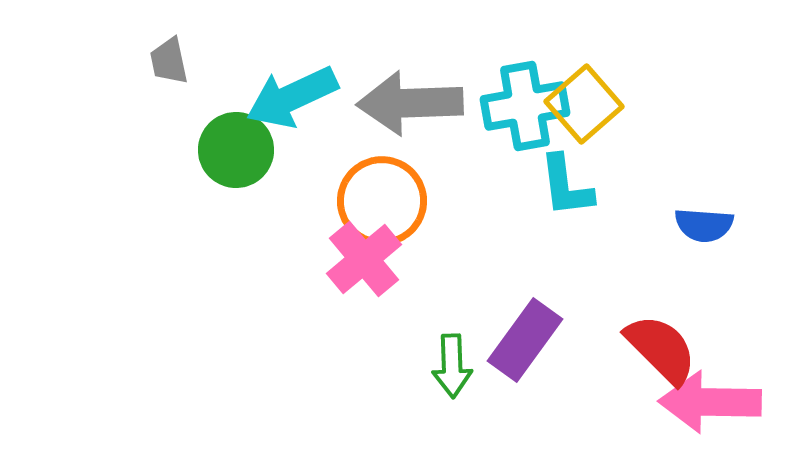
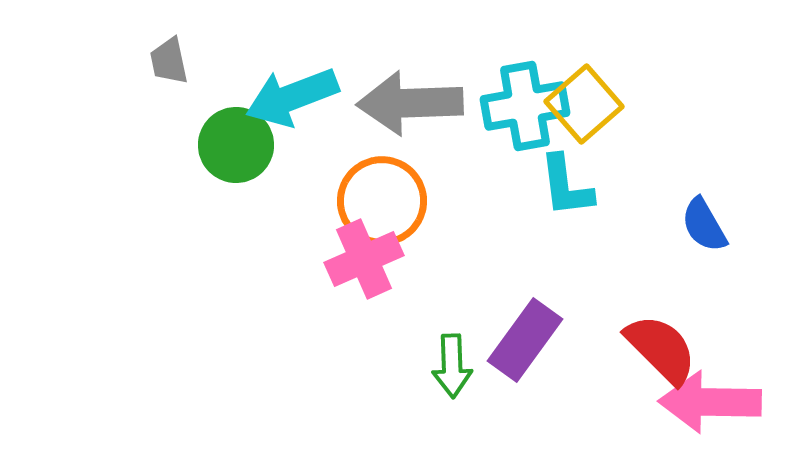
cyan arrow: rotated 4 degrees clockwise
green circle: moved 5 px up
blue semicircle: rotated 56 degrees clockwise
pink cross: rotated 16 degrees clockwise
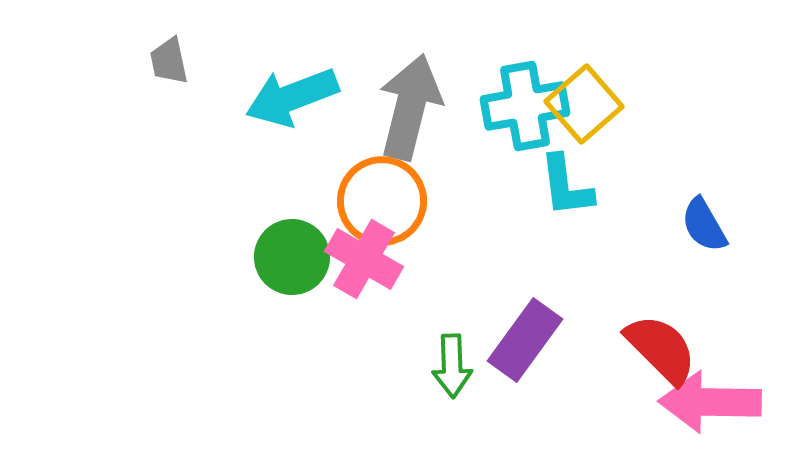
gray arrow: moved 4 px down; rotated 106 degrees clockwise
green circle: moved 56 px right, 112 px down
pink cross: rotated 36 degrees counterclockwise
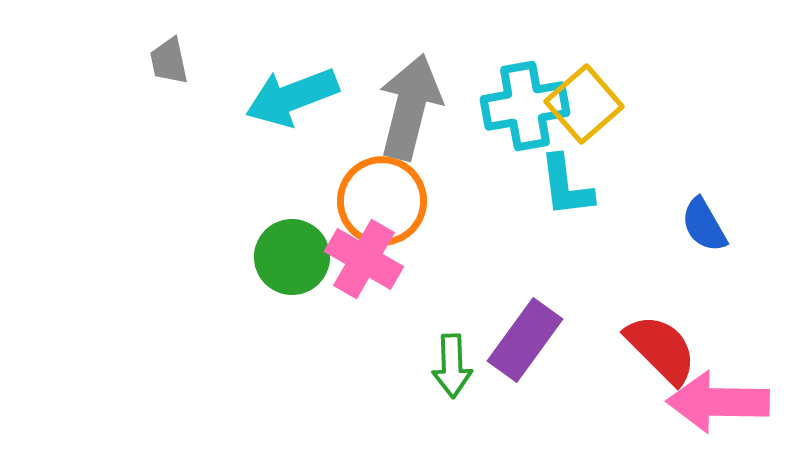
pink arrow: moved 8 px right
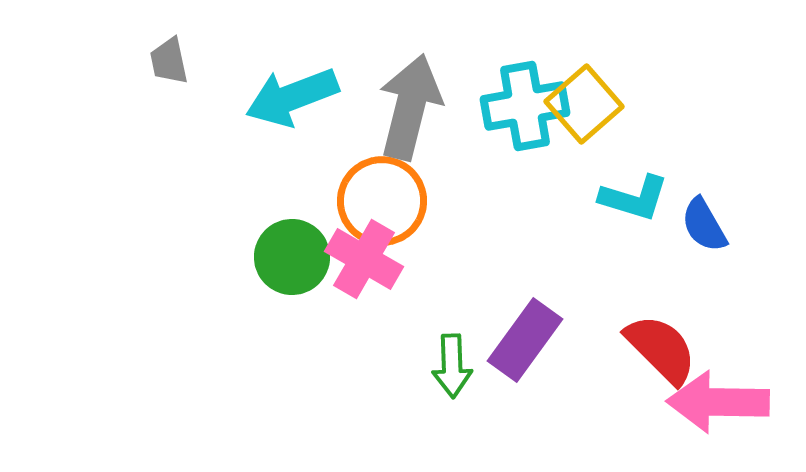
cyan L-shape: moved 68 px right, 12 px down; rotated 66 degrees counterclockwise
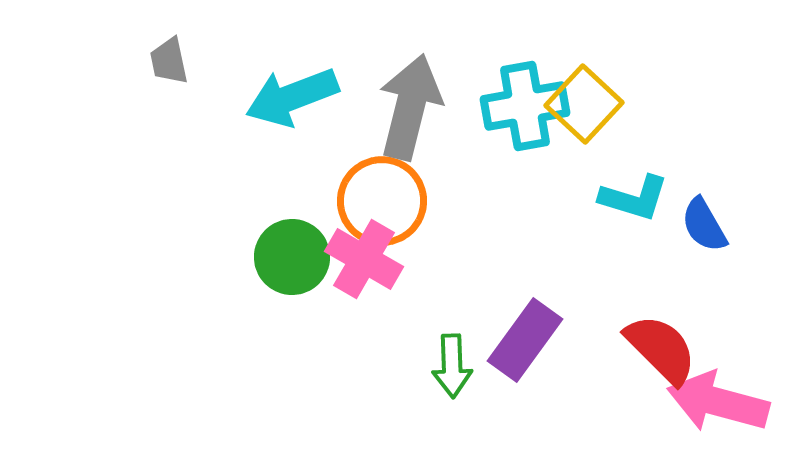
yellow square: rotated 6 degrees counterclockwise
pink arrow: rotated 14 degrees clockwise
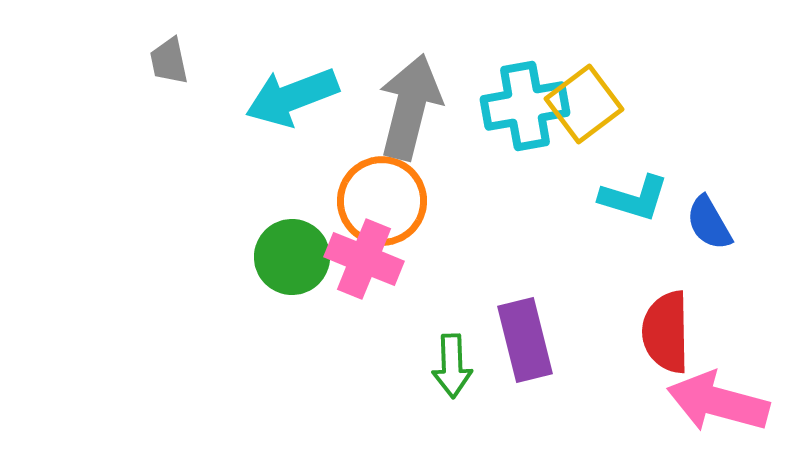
yellow square: rotated 10 degrees clockwise
blue semicircle: moved 5 px right, 2 px up
pink cross: rotated 8 degrees counterclockwise
purple rectangle: rotated 50 degrees counterclockwise
red semicircle: moved 5 px right, 17 px up; rotated 136 degrees counterclockwise
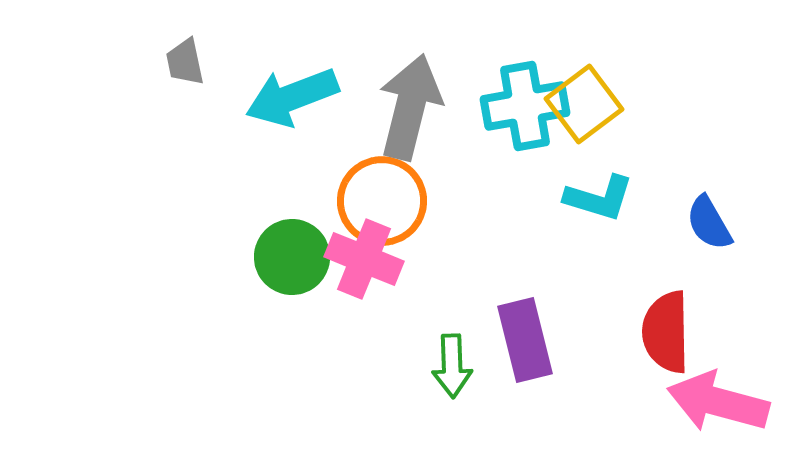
gray trapezoid: moved 16 px right, 1 px down
cyan L-shape: moved 35 px left
